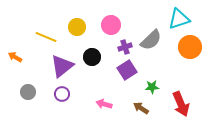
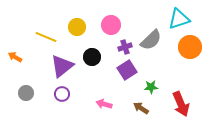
green star: moved 1 px left
gray circle: moved 2 px left, 1 px down
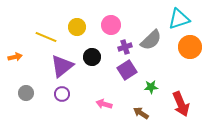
orange arrow: rotated 136 degrees clockwise
brown arrow: moved 5 px down
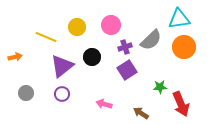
cyan triangle: rotated 10 degrees clockwise
orange circle: moved 6 px left
green star: moved 9 px right
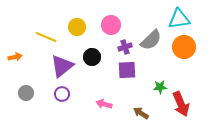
purple square: rotated 30 degrees clockwise
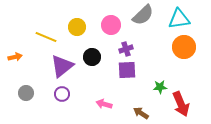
gray semicircle: moved 8 px left, 25 px up
purple cross: moved 1 px right, 2 px down
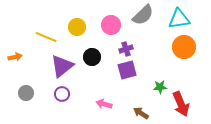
purple square: rotated 12 degrees counterclockwise
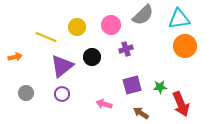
orange circle: moved 1 px right, 1 px up
purple square: moved 5 px right, 15 px down
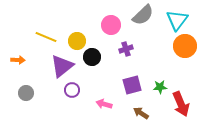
cyan triangle: moved 2 px left, 1 px down; rotated 45 degrees counterclockwise
yellow circle: moved 14 px down
orange arrow: moved 3 px right, 3 px down; rotated 16 degrees clockwise
purple circle: moved 10 px right, 4 px up
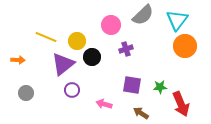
purple triangle: moved 1 px right, 2 px up
purple square: rotated 24 degrees clockwise
